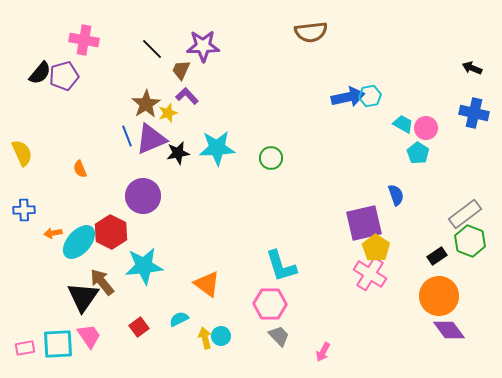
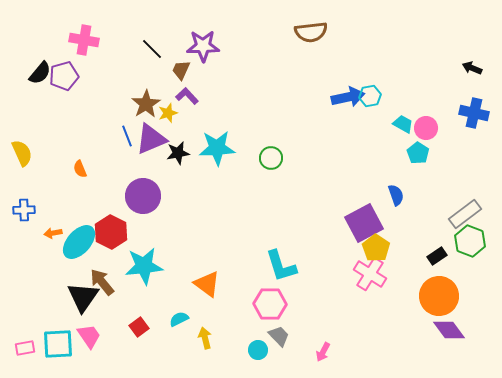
purple square at (364, 223): rotated 15 degrees counterclockwise
cyan circle at (221, 336): moved 37 px right, 14 px down
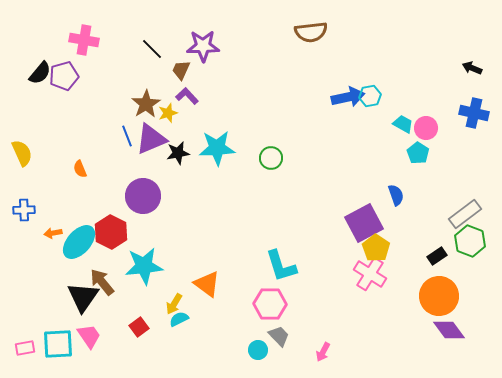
yellow arrow at (205, 338): moved 31 px left, 34 px up; rotated 135 degrees counterclockwise
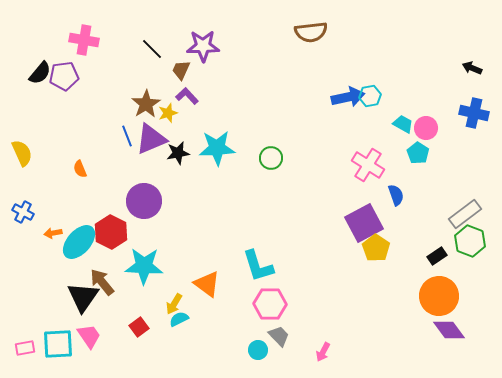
purple pentagon at (64, 76): rotated 8 degrees clockwise
purple circle at (143, 196): moved 1 px right, 5 px down
blue cross at (24, 210): moved 1 px left, 2 px down; rotated 30 degrees clockwise
cyan star at (144, 266): rotated 9 degrees clockwise
cyan L-shape at (281, 266): moved 23 px left
pink cross at (370, 274): moved 2 px left, 109 px up
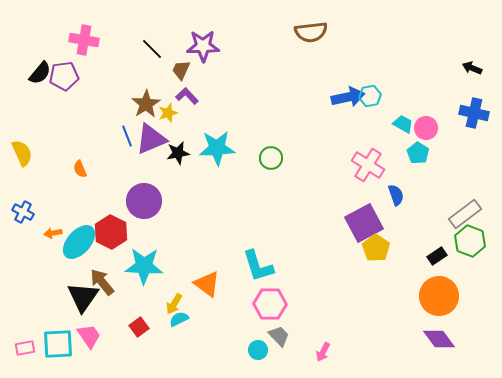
purple diamond at (449, 330): moved 10 px left, 9 px down
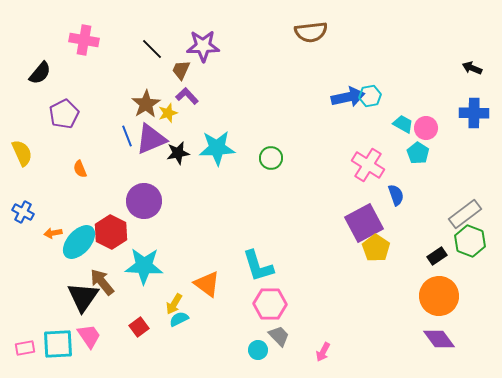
purple pentagon at (64, 76): moved 38 px down; rotated 20 degrees counterclockwise
blue cross at (474, 113): rotated 12 degrees counterclockwise
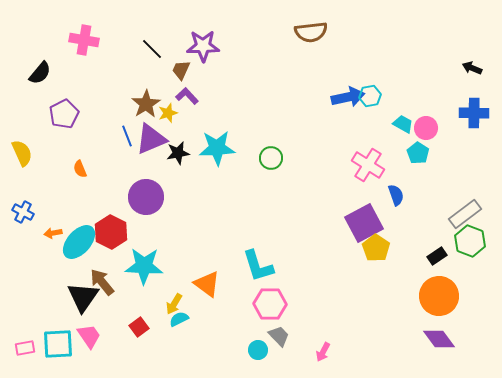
purple circle at (144, 201): moved 2 px right, 4 px up
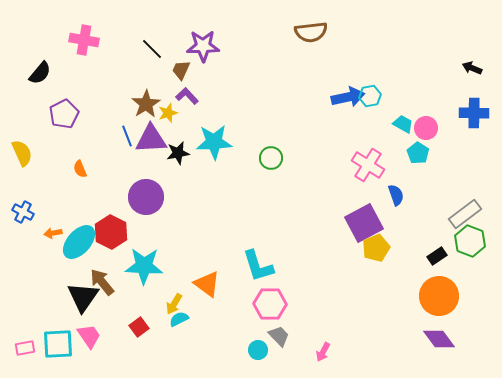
purple triangle at (151, 139): rotated 20 degrees clockwise
cyan star at (217, 148): moved 3 px left, 6 px up
yellow pentagon at (376, 248): rotated 16 degrees clockwise
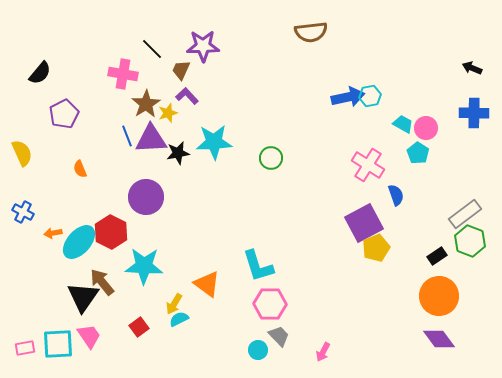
pink cross at (84, 40): moved 39 px right, 34 px down
